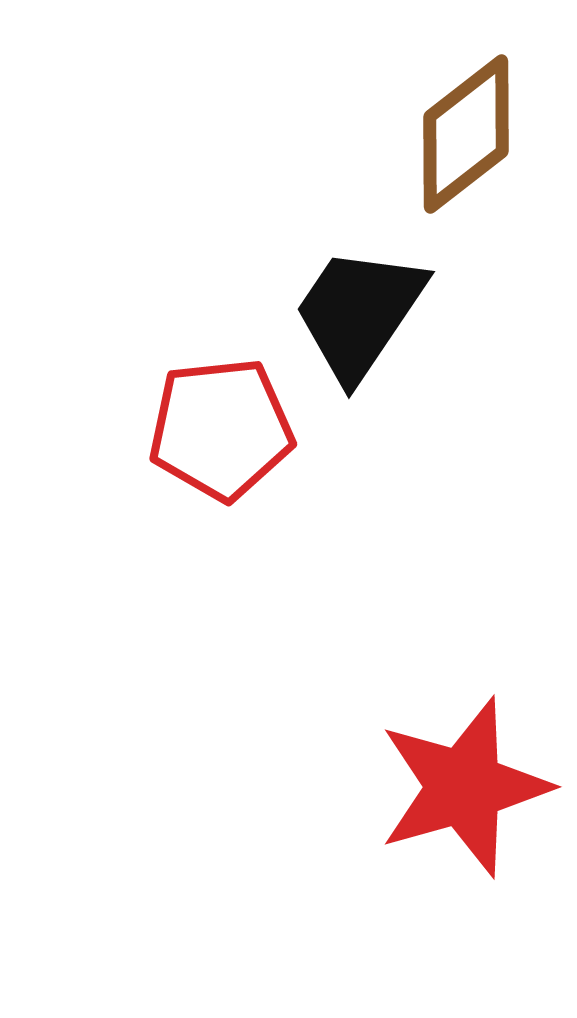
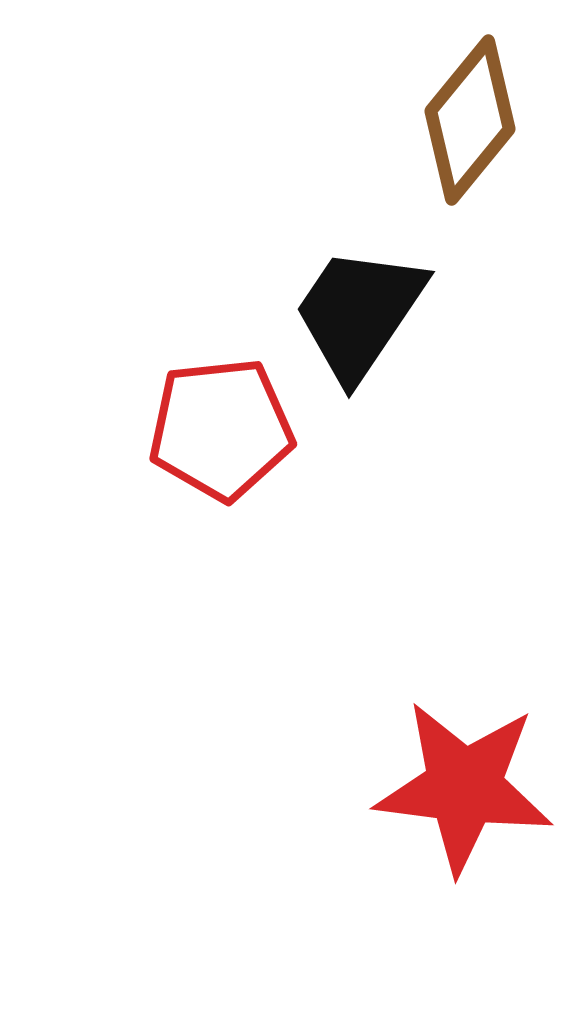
brown diamond: moved 4 px right, 14 px up; rotated 13 degrees counterclockwise
red star: rotated 23 degrees clockwise
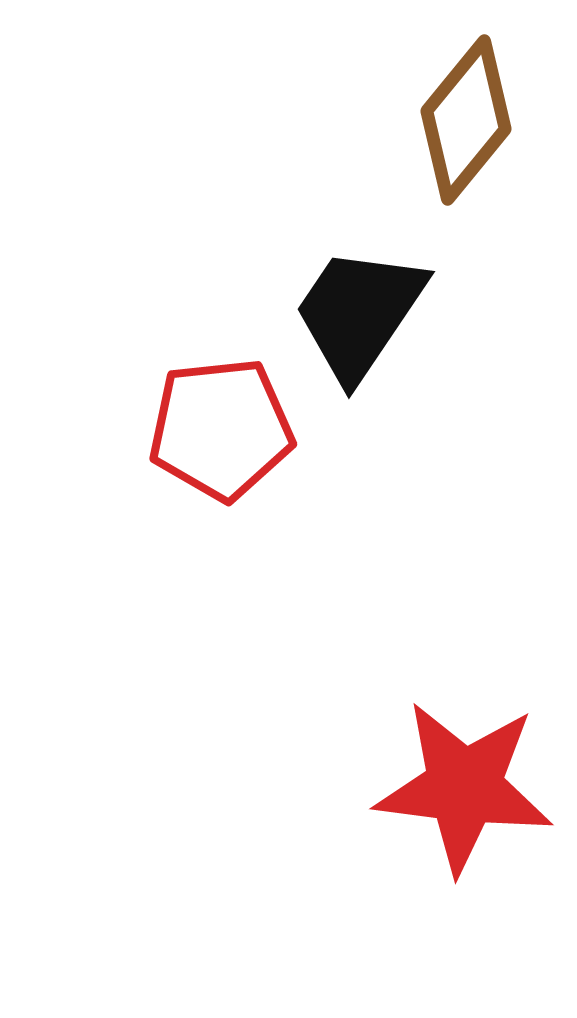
brown diamond: moved 4 px left
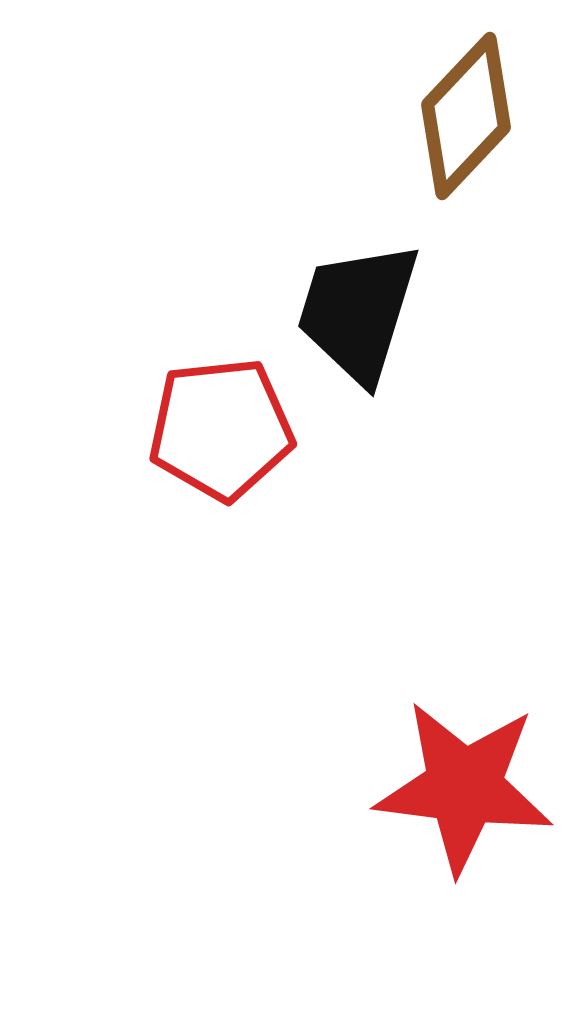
brown diamond: moved 4 px up; rotated 4 degrees clockwise
black trapezoid: moved 1 px left, 1 px up; rotated 17 degrees counterclockwise
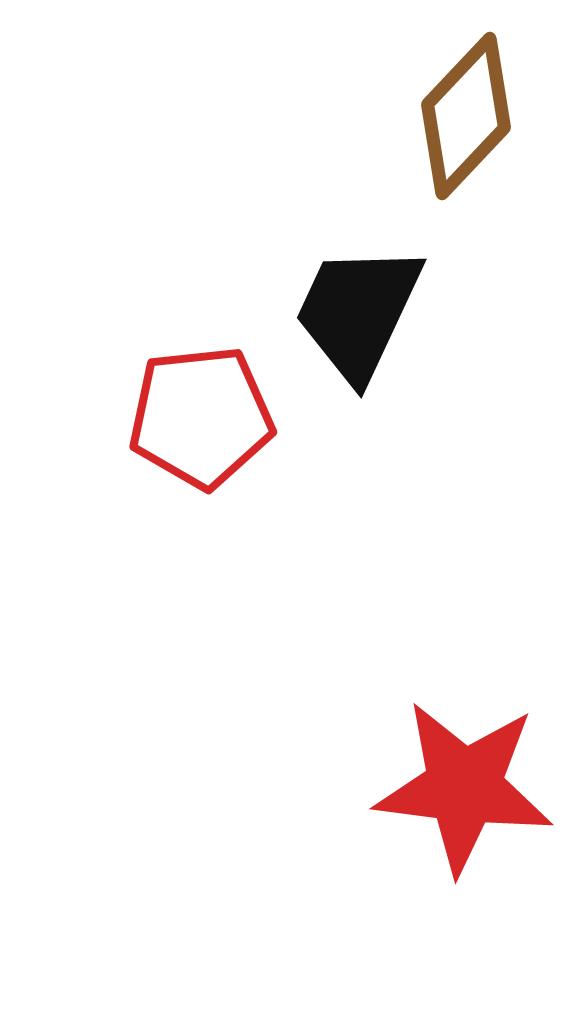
black trapezoid: rotated 8 degrees clockwise
red pentagon: moved 20 px left, 12 px up
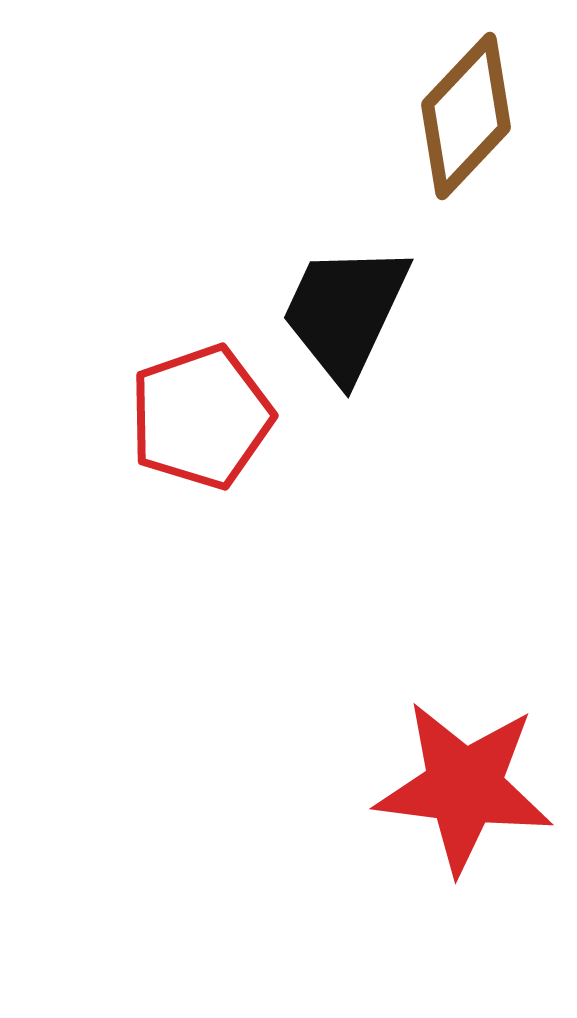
black trapezoid: moved 13 px left
red pentagon: rotated 13 degrees counterclockwise
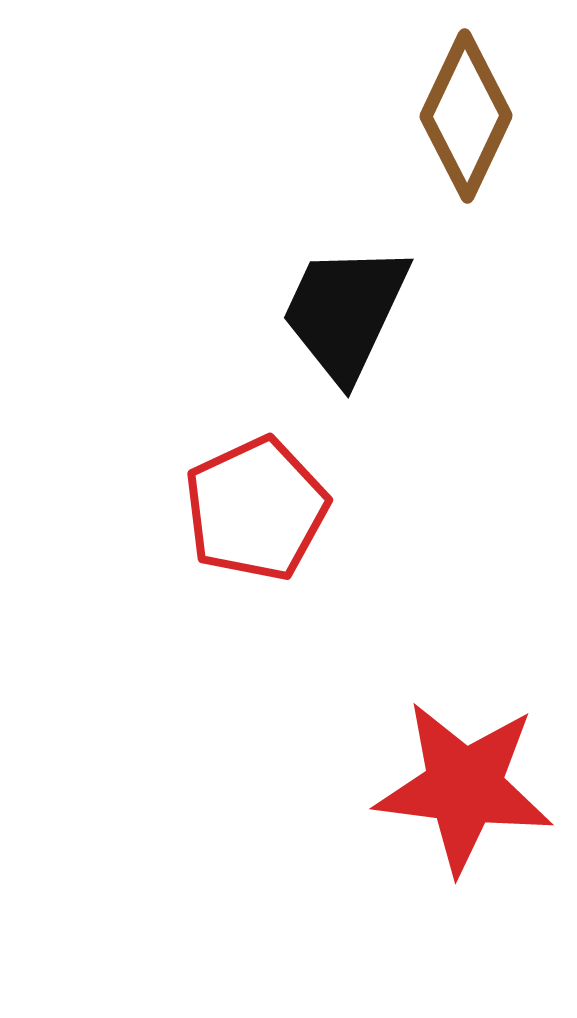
brown diamond: rotated 18 degrees counterclockwise
red pentagon: moved 55 px right, 92 px down; rotated 6 degrees counterclockwise
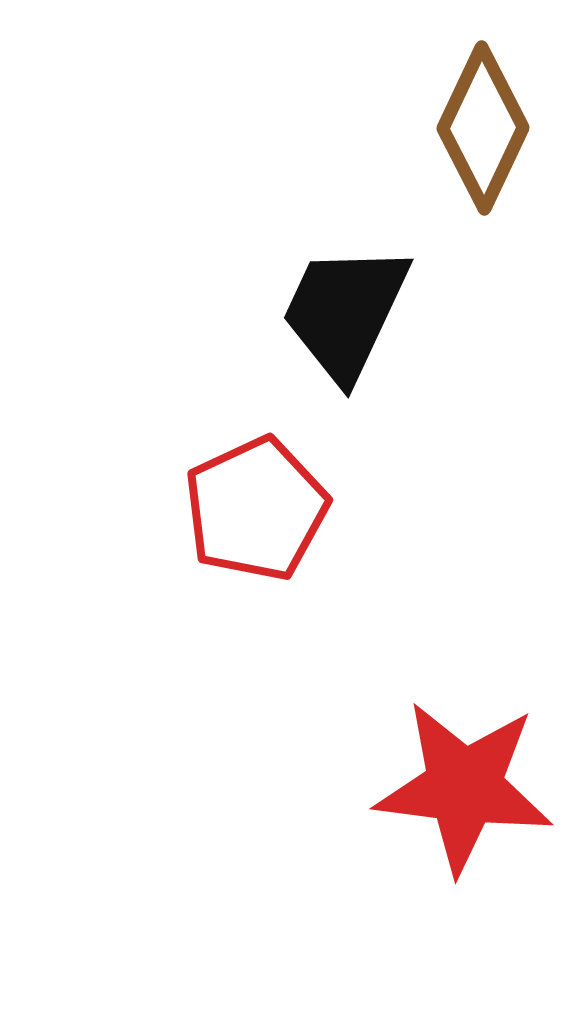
brown diamond: moved 17 px right, 12 px down
